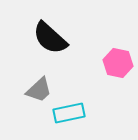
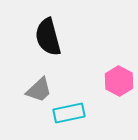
black semicircle: moved 2 px left, 1 px up; rotated 33 degrees clockwise
pink hexagon: moved 1 px right, 18 px down; rotated 16 degrees clockwise
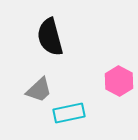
black semicircle: moved 2 px right
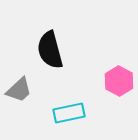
black semicircle: moved 13 px down
gray trapezoid: moved 20 px left
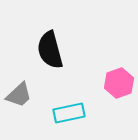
pink hexagon: moved 2 px down; rotated 12 degrees clockwise
gray trapezoid: moved 5 px down
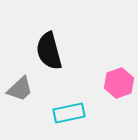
black semicircle: moved 1 px left, 1 px down
gray trapezoid: moved 1 px right, 6 px up
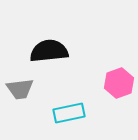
black semicircle: rotated 99 degrees clockwise
gray trapezoid: rotated 36 degrees clockwise
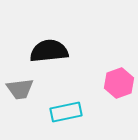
cyan rectangle: moved 3 px left, 1 px up
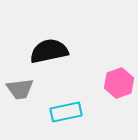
black semicircle: rotated 6 degrees counterclockwise
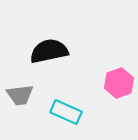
gray trapezoid: moved 6 px down
cyan rectangle: rotated 36 degrees clockwise
